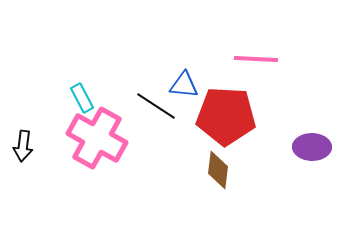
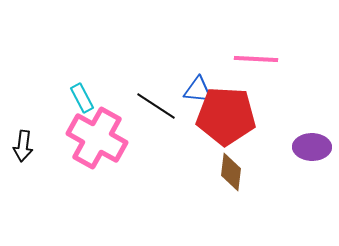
blue triangle: moved 14 px right, 5 px down
brown diamond: moved 13 px right, 2 px down
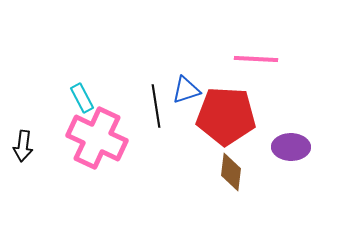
blue triangle: moved 12 px left; rotated 24 degrees counterclockwise
black line: rotated 48 degrees clockwise
pink cross: rotated 4 degrees counterclockwise
purple ellipse: moved 21 px left
